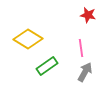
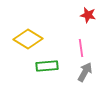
green rectangle: rotated 30 degrees clockwise
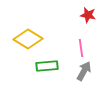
gray arrow: moved 1 px left, 1 px up
